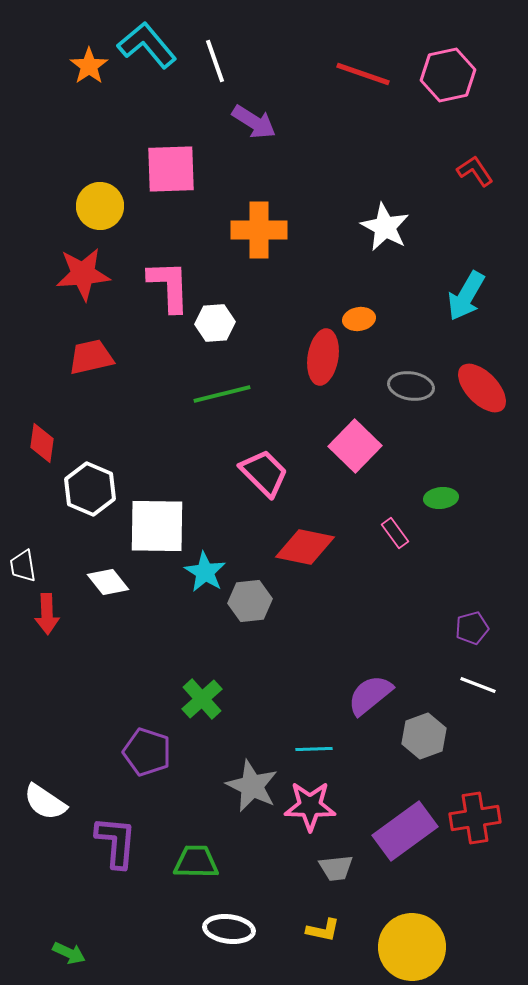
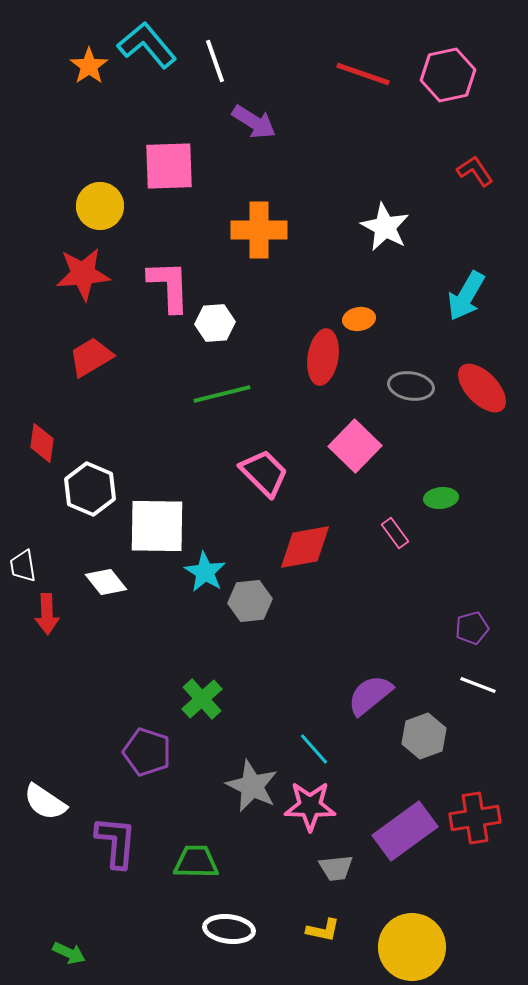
pink square at (171, 169): moved 2 px left, 3 px up
red trapezoid at (91, 357): rotated 18 degrees counterclockwise
red diamond at (305, 547): rotated 22 degrees counterclockwise
white diamond at (108, 582): moved 2 px left
cyan line at (314, 749): rotated 51 degrees clockwise
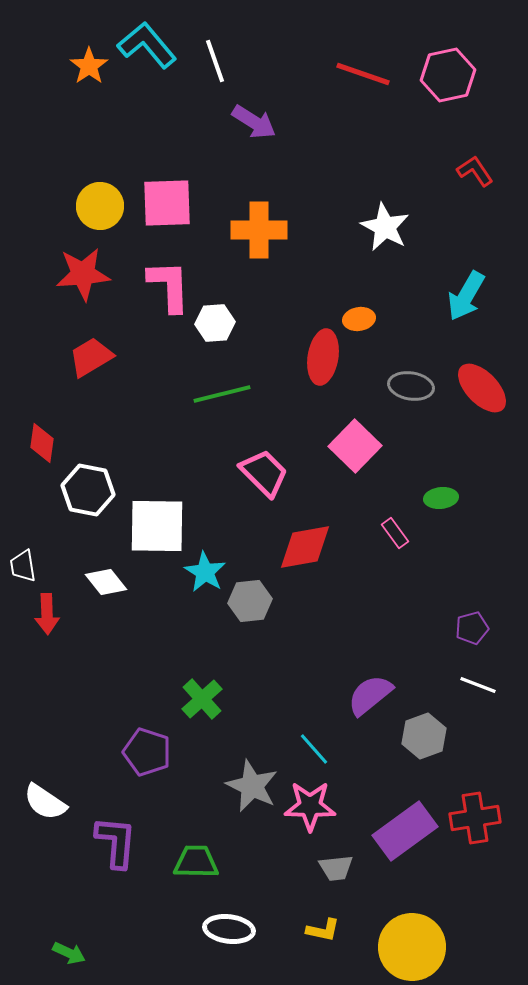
pink square at (169, 166): moved 2 px left, 37 px down
white hexagon at (90, 489): moved 2 px left, 1 px down; rotated 12 degrees counterclockwise
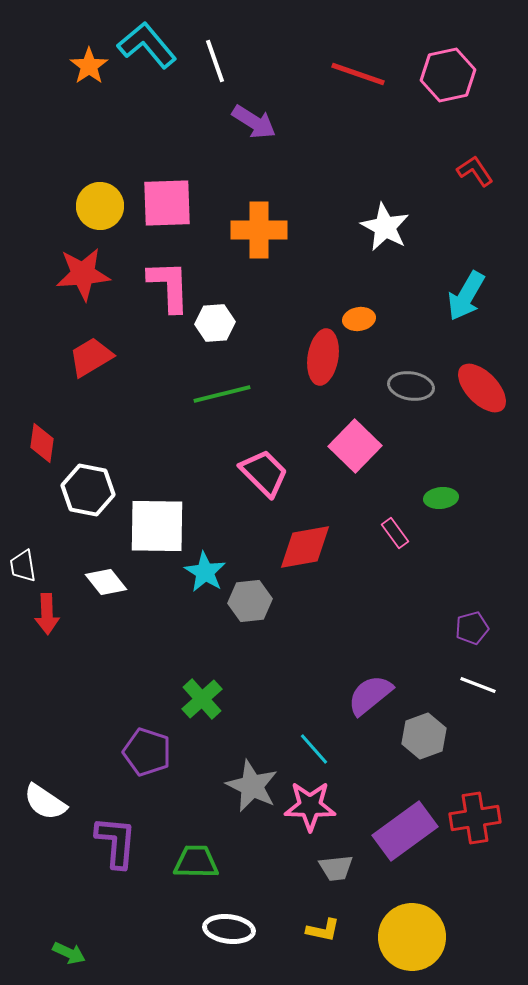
red line at (363, 74): moved 5 px left
yellow circle at (412, 947): moved 10 px up
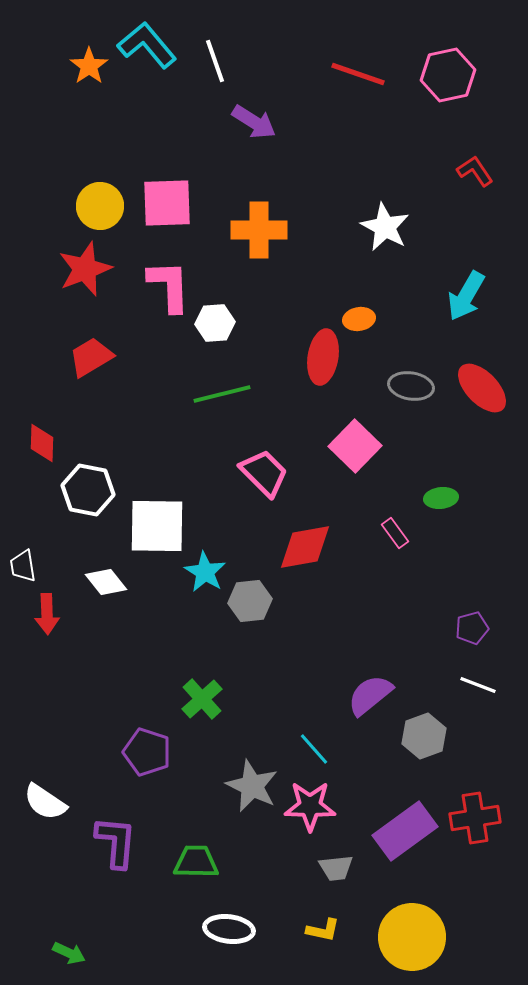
red star at (83, 274): moved 2 px right, 5 px up; rotated 16 degrees counterclockwise
red diamond at (42, 443): rotated 6 degrees counterclockwise
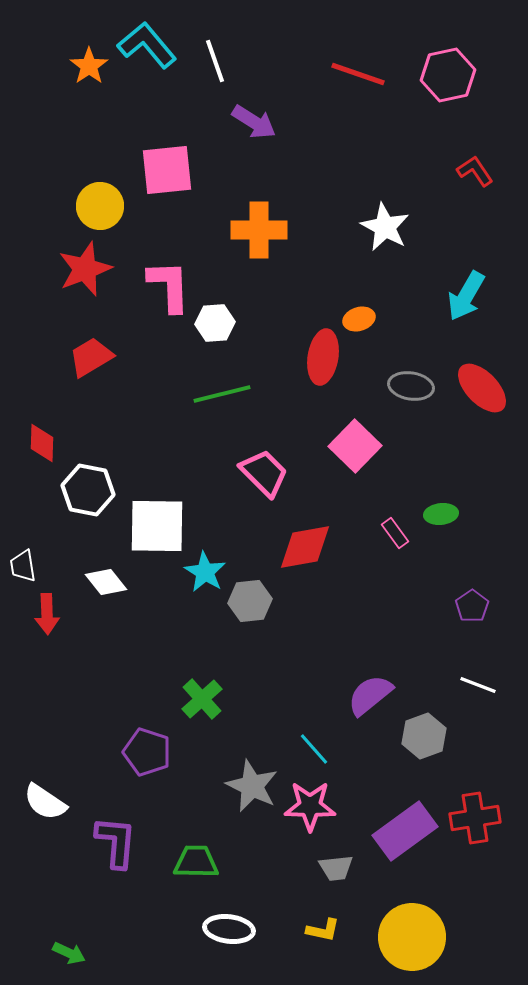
pink square at (167, 203): moved 33 px up; rotated 4 degrees counterclockwise
orange ellipse at (359, 319): rotated 8 degrees counterclockwise
green ellipse at (441, 498): moved 16 px down
purple pentagon at (472, 628): moved 22 px up; rotated 20 degrees counterclockwise
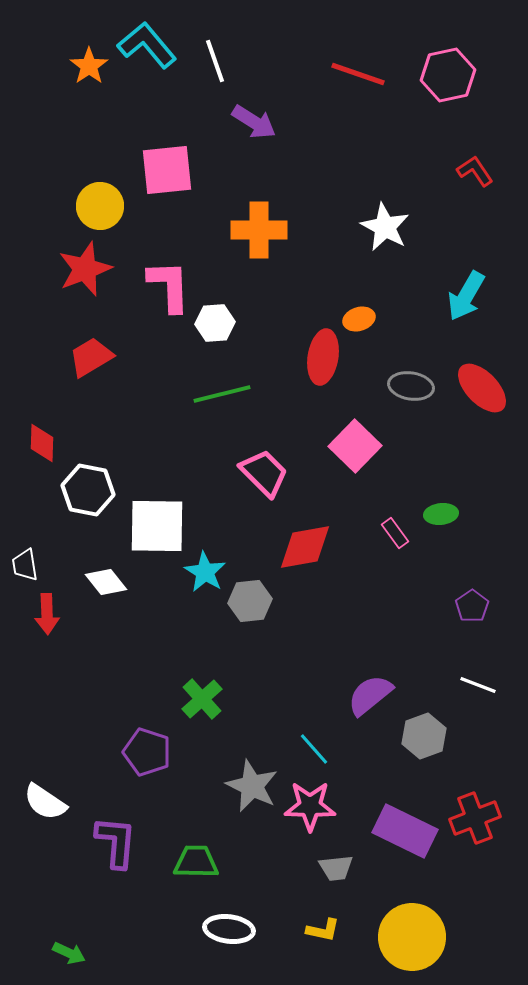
white trapezoid at (23, 566): moved 2 px right, 1 px up
red cross at (475, 818): rotated 12 degrees counterclockwise
purple rectangle at (405, 831): rotated 62 degrees clockwise
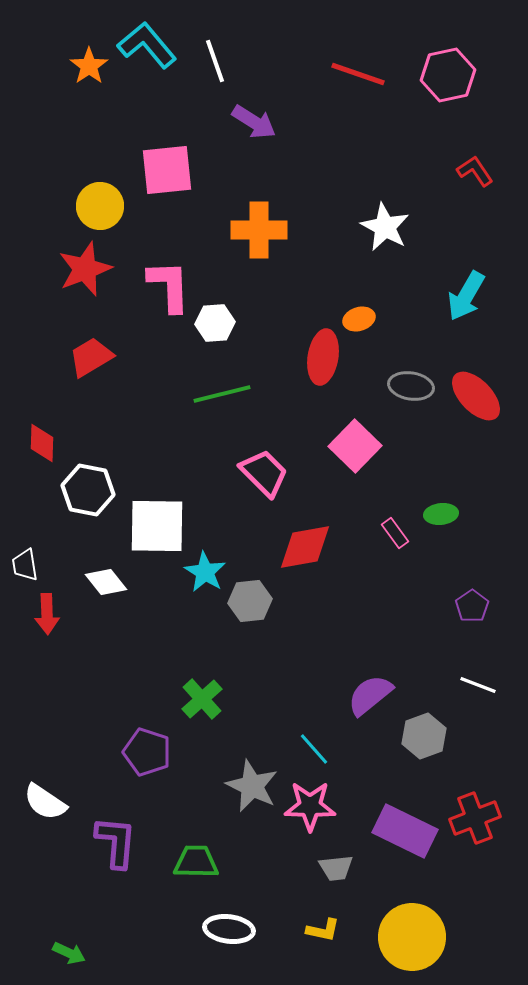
red ellipse at (482, 388): moved 6 px left, 8 px down
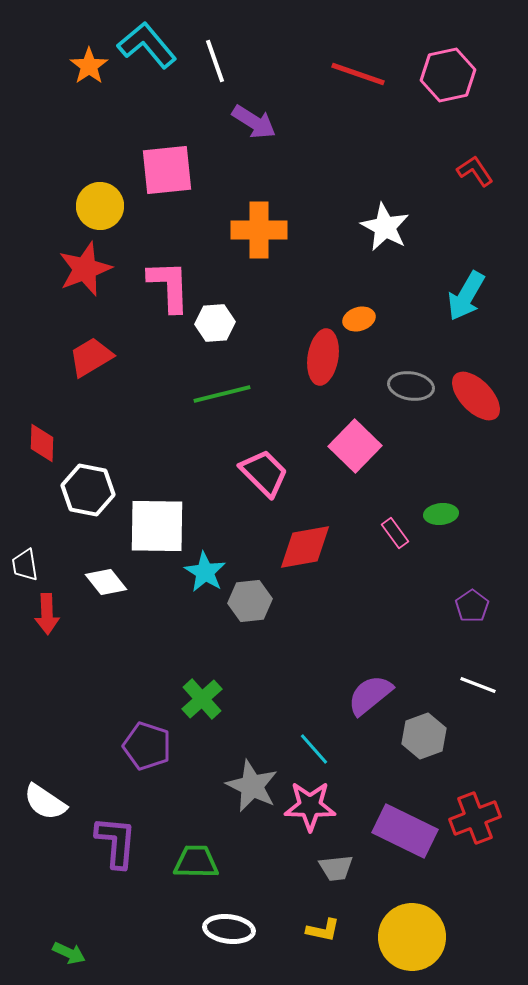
purple pentagon at (147, 752): moved 6 px up
